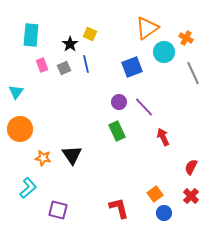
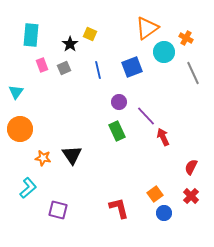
blue line: moved 12 px right, 6 px down
purple line: moved 2 px right, 9 px down
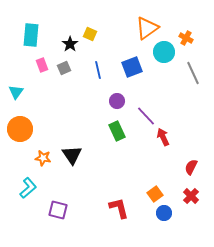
purple circle: moved 2 px left, 1 px up
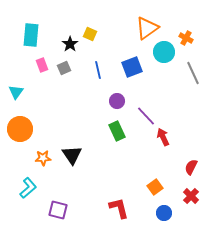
orange star: rotated 14 degrees counterclockwise
orange square: moved 7 px up
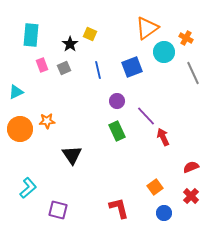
cyan triangle: rotated 28 degrees clockwise
orange star: moved 4 px right, 37 px up
red semicircle: rotated 42 degrees clockwise
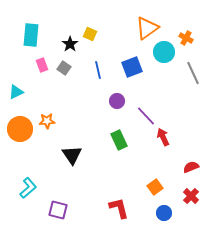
gray square: rotated 32 degrees counterclockwise
green rectangle: moved 2 px right, 9 px down
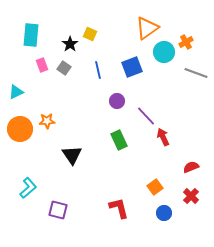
orange cross: moved 4 px down; rotated 32 degrees clockwise
gray line: moved 3 px right; rotated 45 degrees counterclockwise
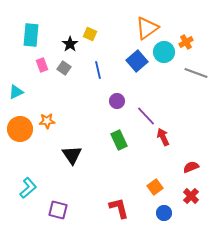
blue square: moved 5 px right, 6 px up; rotated 20 degrees counterclockwise
